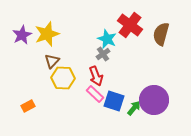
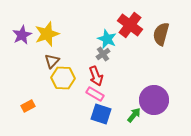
pink rectangle: rotated 12 degrees counterclockwise
blue square: moved 13 px left, 13 px down
green arrow: moved 7 px down
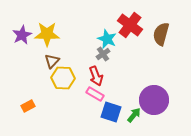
yellow star: rotated 20 degrees clockwise
blue square: moved 10 px right, 2 px up
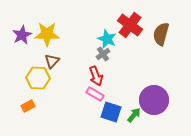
yellow hexagon: moved 25 px left
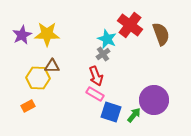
brown semicircle: rotated 145 degrees clockwise
brown triangle: moved 5 px down; rotated 49 degrees clockwise
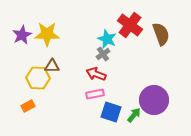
red arrow: moved 2 px up; rotated 132 degrees clockwise
pink rectangle: rotated 42 degrees counterclockwise
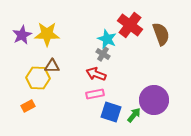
gray cross: rotated 24 degrees counterclockwise
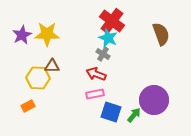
red cross: moved 18 px left, 4 px up
cyan star: moved 1 px right, 1 px up
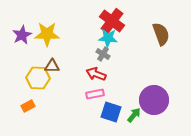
cyan star: rotated 18 degrees counterclockwise
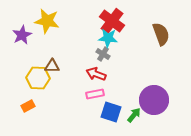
yellow star: moved 13 px up; rotated 10 degrees clockwise
